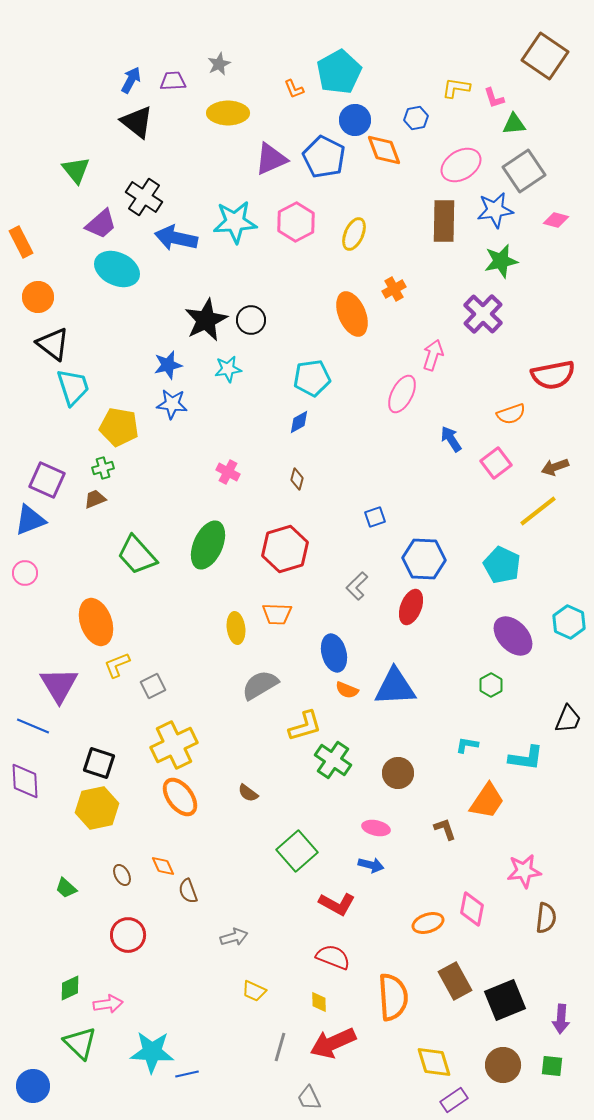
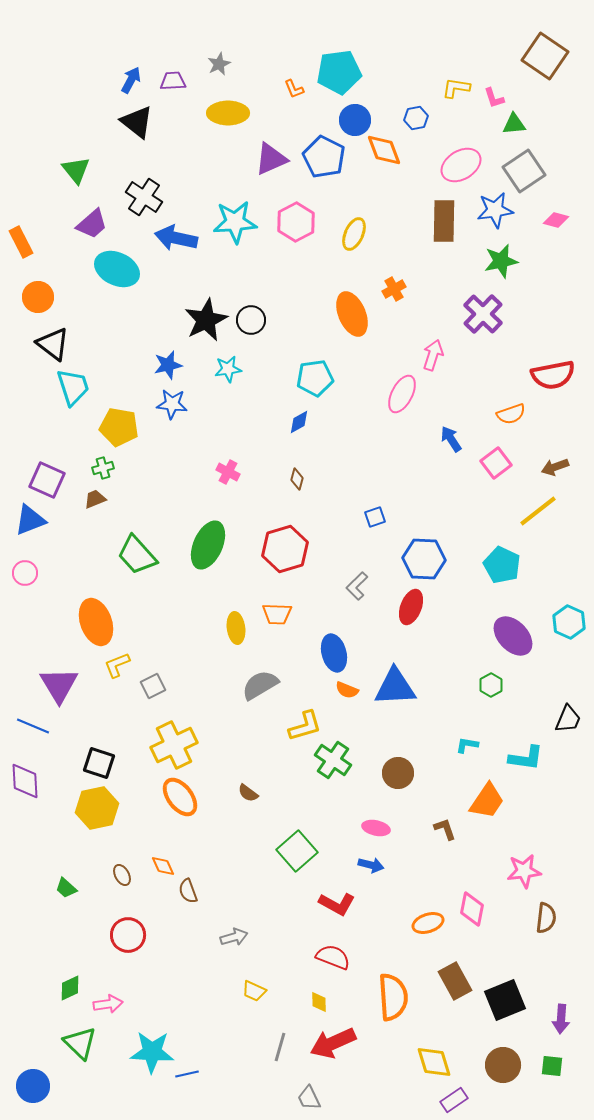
cyan pentagon at (339, 72): rotated 21 degrees clockwise
purple trapezoid at (101, 224): moved 9 px left
cyan pentagon at (312, 378): moved 3 px right
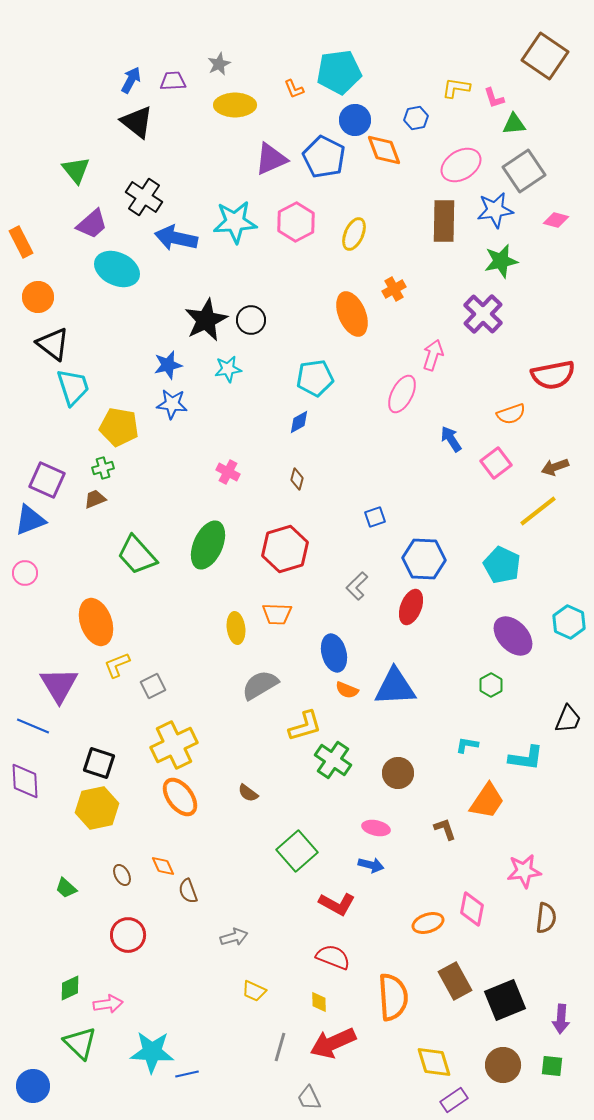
yellow ellipse at (228, 113): moved 7 px right, 8 px up
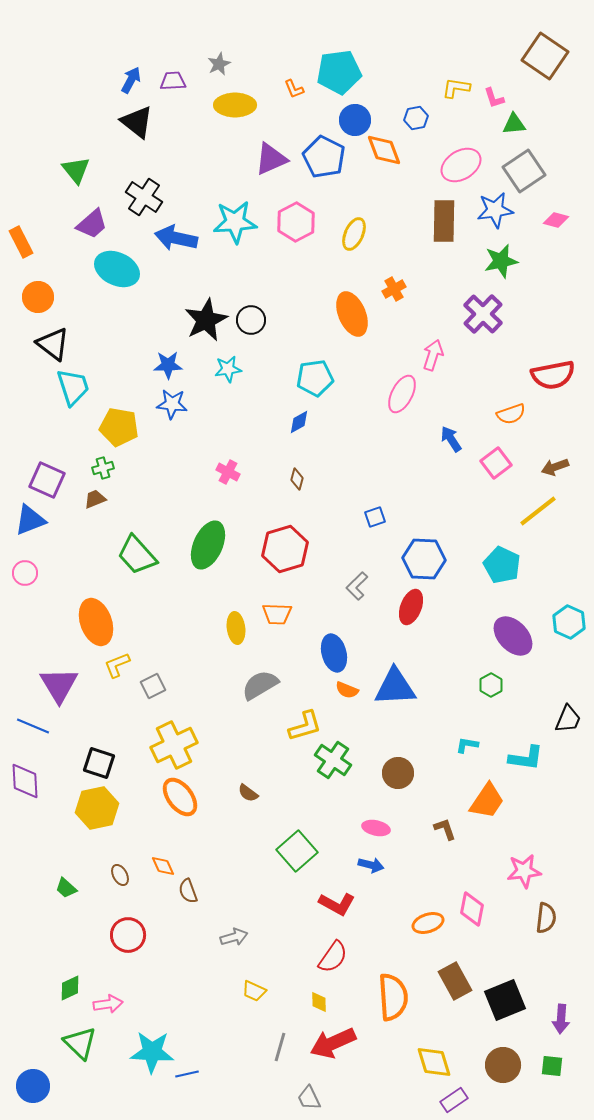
blue star at (168, 365): rotated 12 degrees clockwise
brown ellipse at (122, 875): moved 2 px left
red semicircle at (333, 957): rotated 104 degrees clockwise
